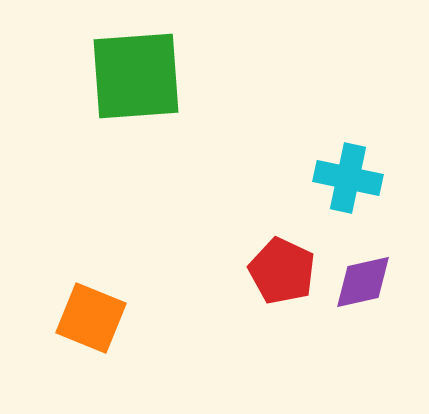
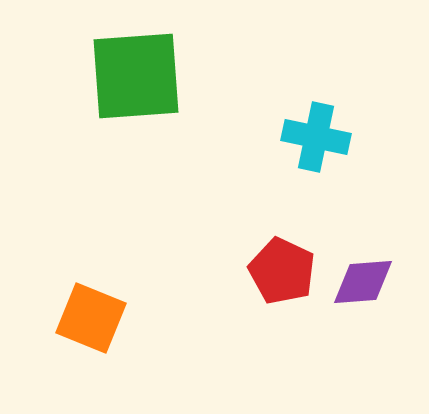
cyan cross: moved 32 px left, 41 px up
purple diamond: rotated 8 degrees clockwise
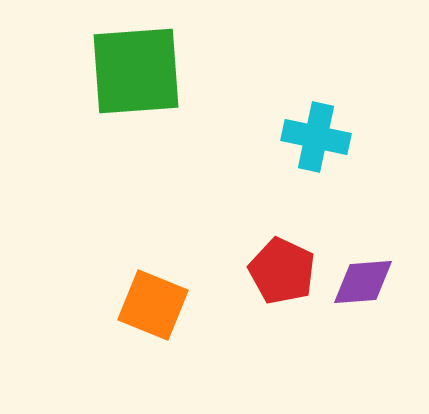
green square: moved 5 px up
orange square: moved 62 px right, 13 px up
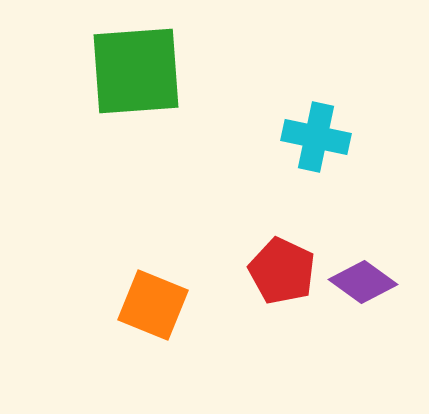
purple diamond: rotated 40 degrees clockwise
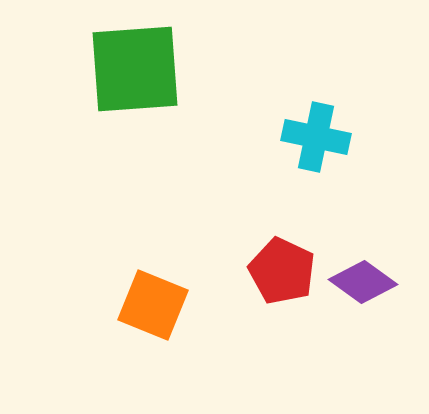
green square: moved 1 px left, 2 px up
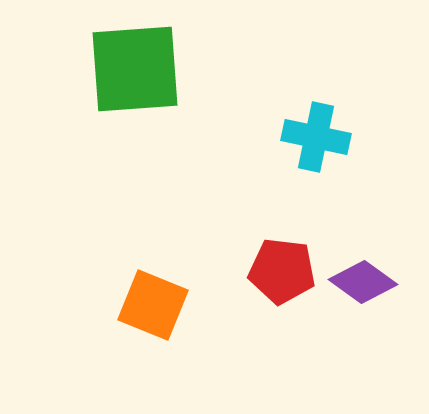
red pentagon: rotated 18 degrees counterclockwise
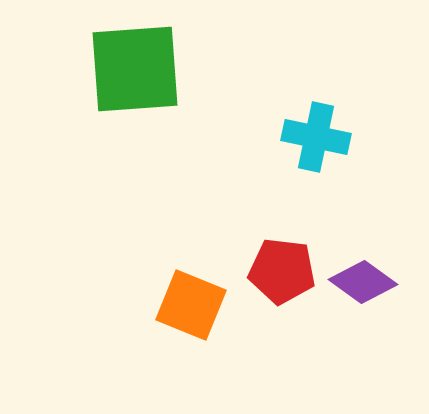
orange square: moved 38 px right
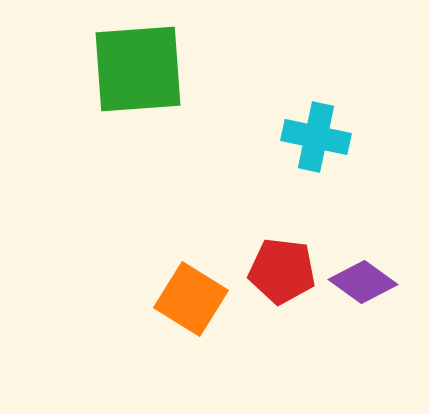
green square: moved 3 px right
orange square: moved 6 px up; rotated 10 degrees clockwise
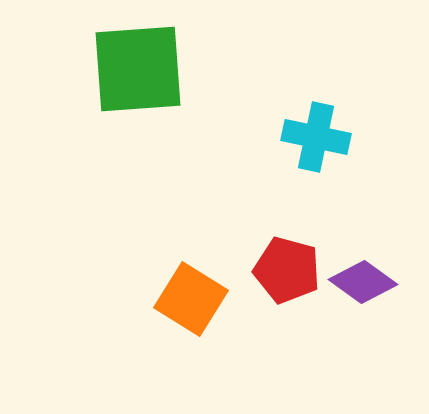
red pentagon: moved 5 px right, 1 px up; rotated 8 degrees clockwise
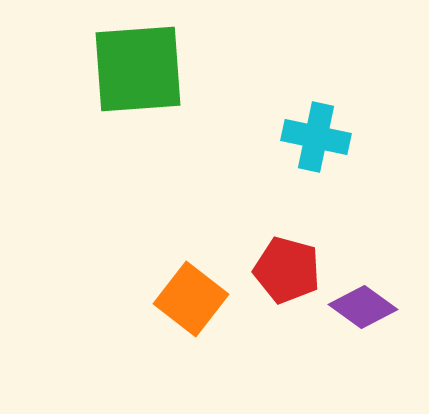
purple diamond: moved 25 px down
orange square: rotated 6 degrees clockwise
